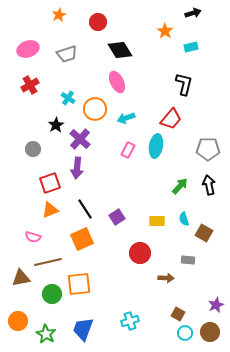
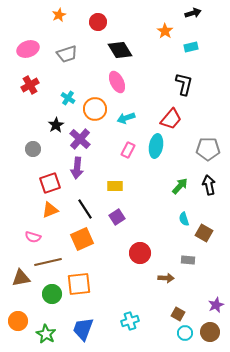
yellow rectangle at (157, 221): moved 42 px left, 35 px up
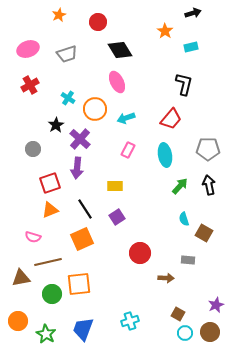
cyan ellipse at (156, 146): moved 9 px right, 9 px down; rotated 20 degrees counterclockwise
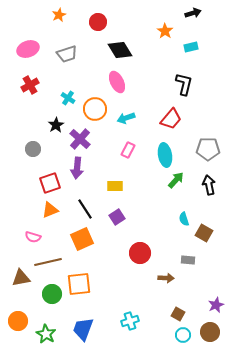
green arrow at (180, 186): moved 4 px left, 6 px up
cyan circle at (185, 333): moved 2 px left, 2 px down
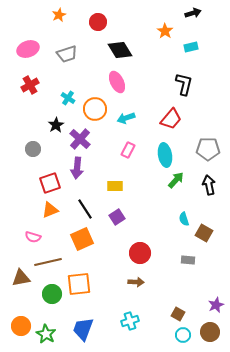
brown arrow at (166, 278): moved 30 px left, 4 px down
orange circle at (18, 321): moved 3 px right, 5 px down
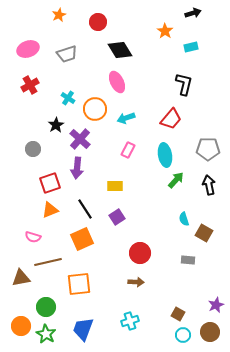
green circle at (52, 294): moved 6 px left, 13 px down
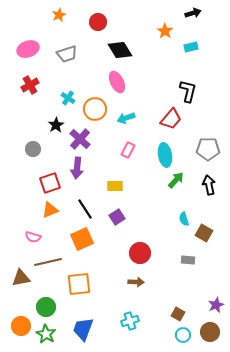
black L-shape at (184, 84): moved 4 px right, 7 px down
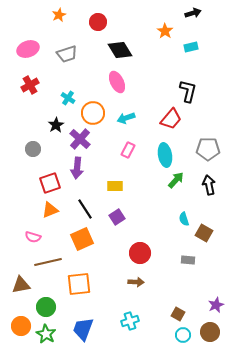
orange circle at (95, 109): moved 2 px left, 4 px down
brown triangle at (21, 278): moved 7 px down
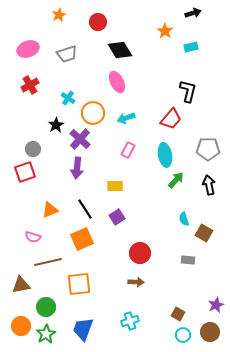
red square at (50, 183): moved 25 px left, 11 px up
green star at (46, 334): rotated 12 degrees clockwise
